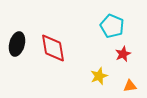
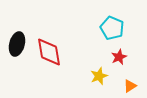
cyan pentagon: moved 2 px down
red diamond: moved 4 px left, 4 px down
red star: moved 4 px left, 3 px down
orange triangle: rotated 24 degrees counterclockwise
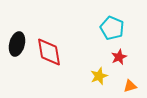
orange triangle: rotated 16 degrees clockwise
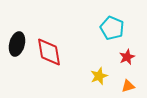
red star: moved 8 px right
orange triangle: moved 2 px left
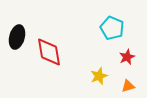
black ellipse: moved 7 px up
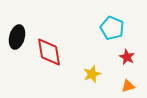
red star: rotated 21 degrees counterclockwise
yellow star: moved 7 px left, 2 px up
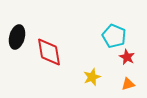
cyan pentagon: moved 2 px right, 8 px down
yellow star: moved 3 px down
orange triangle: moved 2 px up
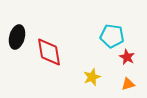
cyan pentagon: moved 2 px left; rotated 15 degrees counterclockwise
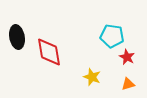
black ellipse: rotated 25 degrees counterclockwise
yellow star: rotated 30 degrees counterclockwise
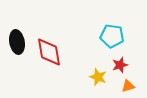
black ellipse: moved 5 px down
red star: moved 7 px left, 8 px down; rotated 28 degrees clockwise
yellow star: moved 6 px right
orange triangle: moved 2 px down
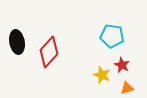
red diamond: rotated 52 degrees clockwise
red star: moved 2 px right; rotated 28 degrees counterclockwise
yellow star: moved 4 px right, 2 px up
orange triangle: moved 1 px left, 2 px down
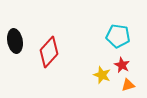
cyan pentagon: moved 6 px right
black ellipse: moved 2 px left, 1 px up
orange triangle: moved 1 px right, 3 px up
